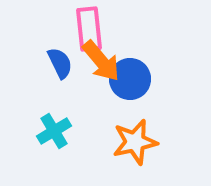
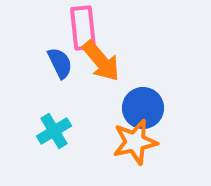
pink rectangle: moved 6 px left, 1 px up
blue circle: moved 13 px right, 29 px down
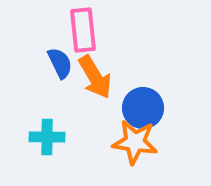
pink rectangle: moved 2 px down
orange arrow: moved 6 px left, 16 px down; rotated 9 degrees clockwise
cyan cross: moved 7 px left, 6 px down; rotated 32 degrees clockwise
orange star: rotated 21 degrees clockwise
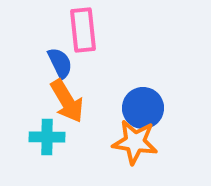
orange arrow: moved 28 px left, 24 px down
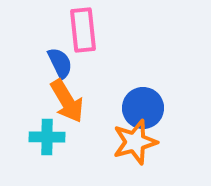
orange star: rotated 24 degrees counterclockwise
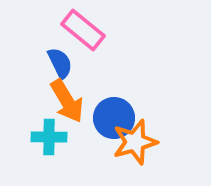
pink rectangle: rotated 45 degrees counterclockwise
blue circle: moved 29 px left, 10 px down
cyan cross: moved 2 px right
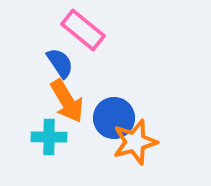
blue semicircle: rotated 8 degrees counterclockwise
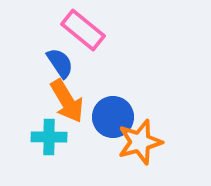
blue circle: moved 1 px left, 1 px up
orange star: moved 5 px right
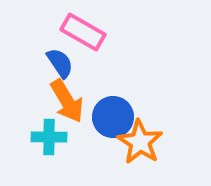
pink rectangle: moved 2 px down; rotated 9 degrees counterclockwise
orange star: rotated 24 degrees counterclockwise
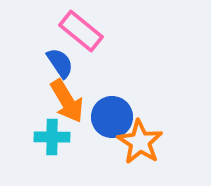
pink rectangle: moved 2 px left, 1 px up; rotated 9 degrees clockwise
blue circle: moved 1 px left
cyan cross: moved 3 px right
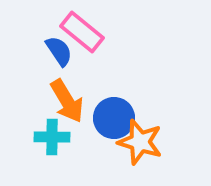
pink rectangle: moved 1 px right, 1 px down
blue semicircle: moved 1 px left, 12 px up
blue circle: moved 2 px right, 1 px down
orange star: rotated 15 degrees counterclockwise
